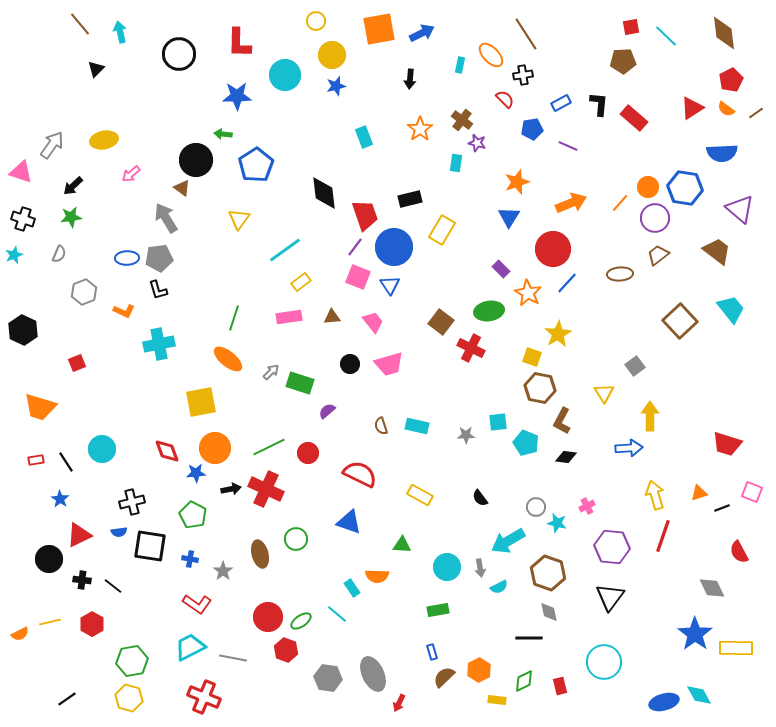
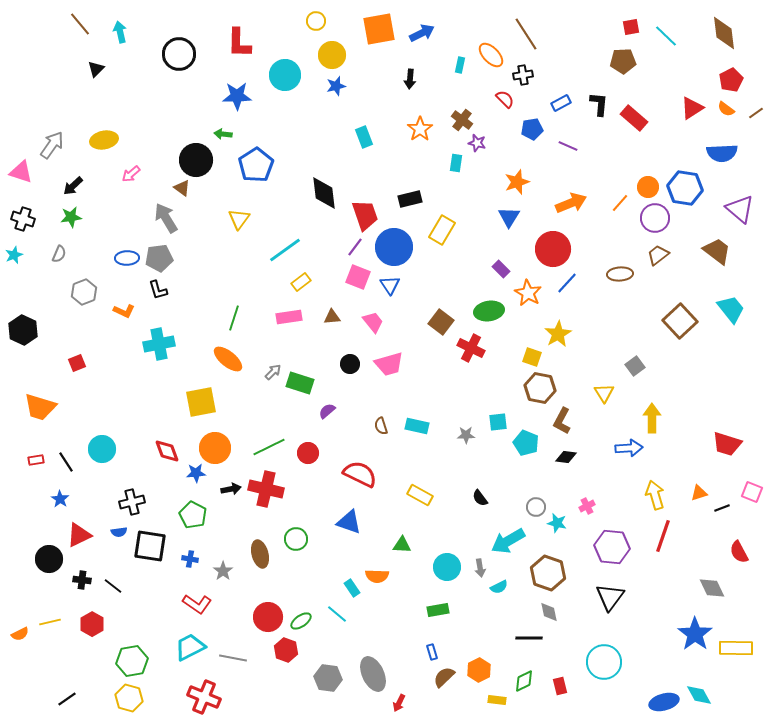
gray arrow at (271, 372): moved 2 px right
yellow arrow at (650, 416): moved 2 px right, 2 px down
red cross at (266, 489): rotated 12 degrees counterclockwise
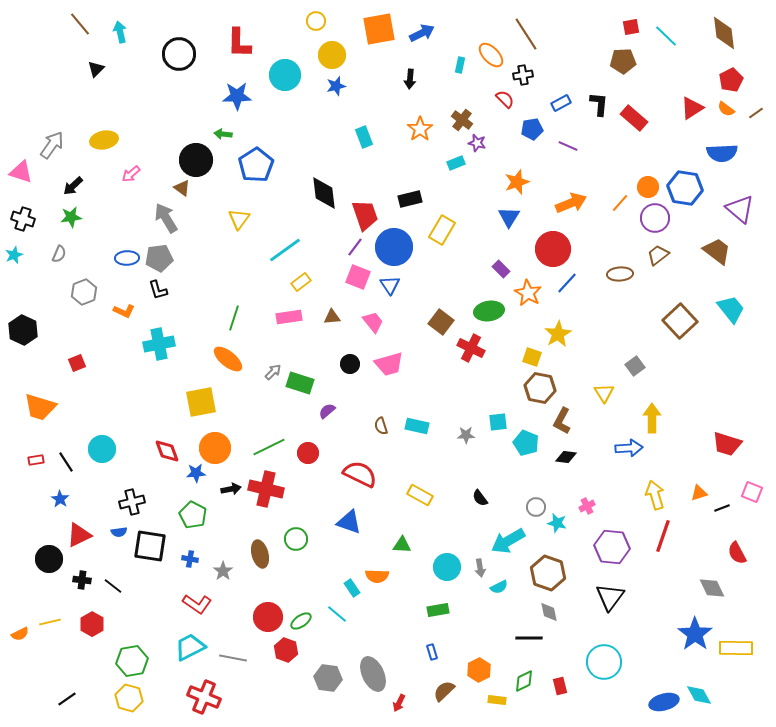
cyan rectangle at (456, 163): rotated 60 degrees clockwise
red semicircle at (739, 552): moved 2 px left, 1 px down
brown semicircle at (444, 677): moved 14 px down
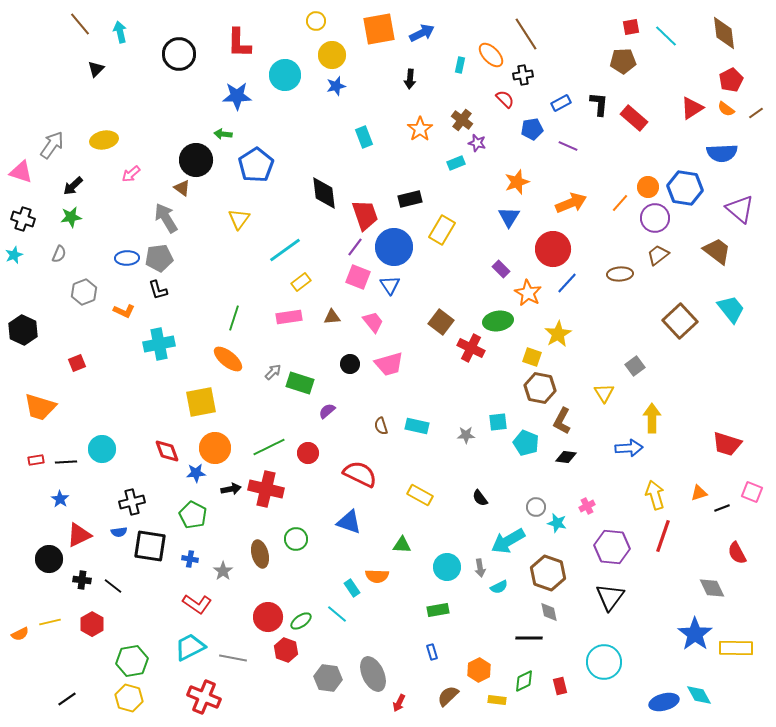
green ellipse at (489, 311): moved 9 px right, 10 px down
black line at (66, 462): rotated 60 degrees counterclockwise
brown semicircle at (444, 691): moved 4 px right, 5 px down
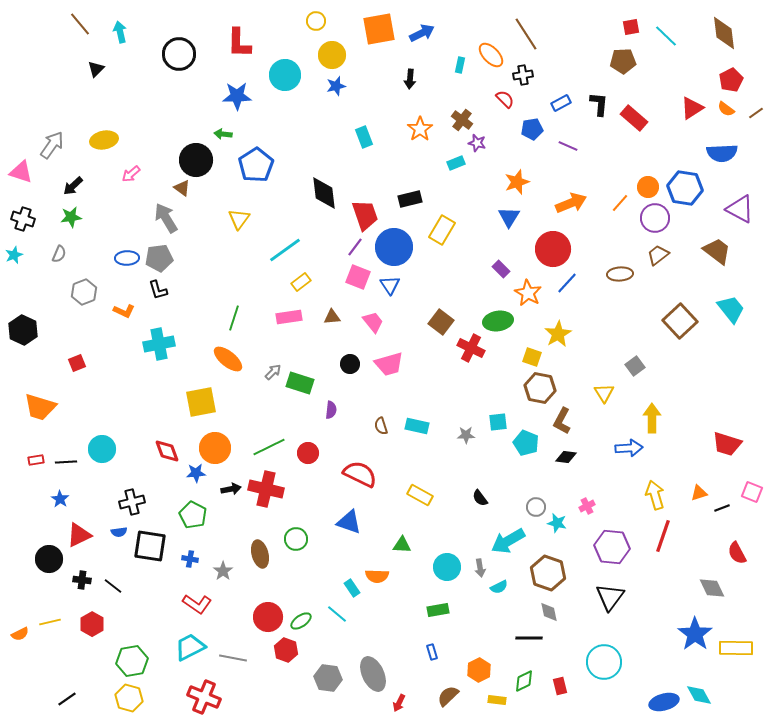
purple triangle at (740, 209): rotated 12 degrees counterclockwise
purple semicircle at (327, 411): moved 4 px right, 1 px up; rotated 138 degrees clockwise
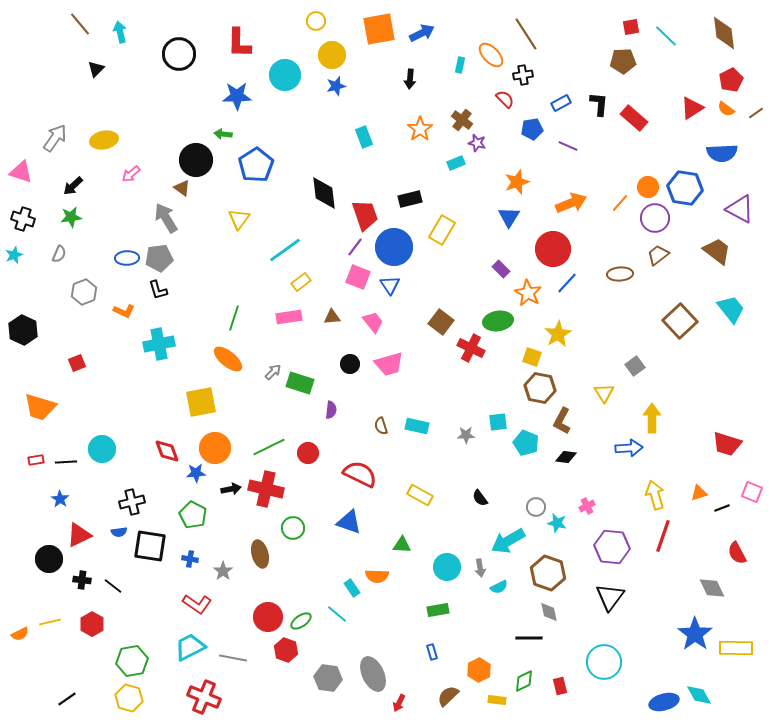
gray arrow at (52, 145): moved 3 px right, 7 px up
green circle at (296, 539): moved 3 px left, 11 px up
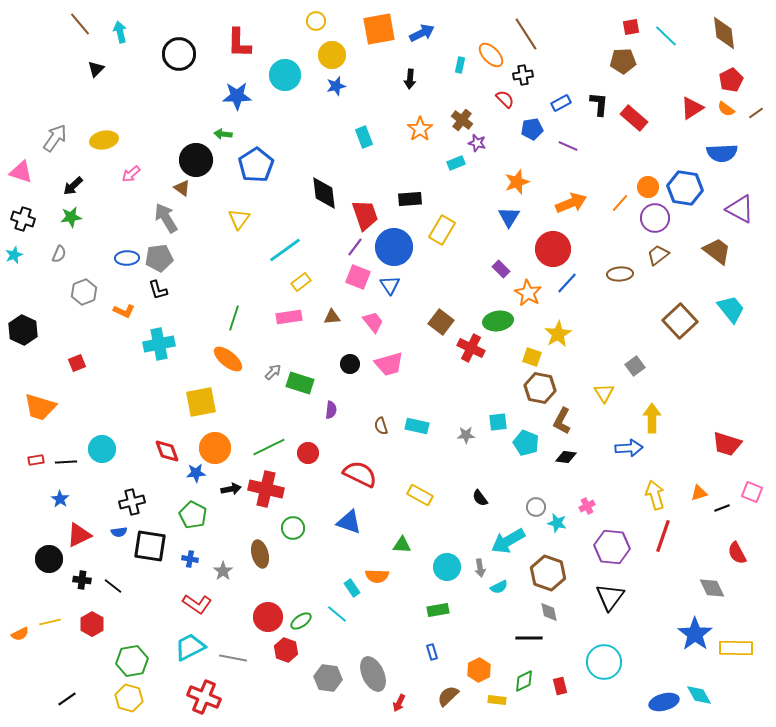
black rectangle at (410, 199): rotated 10 degrees clockwise
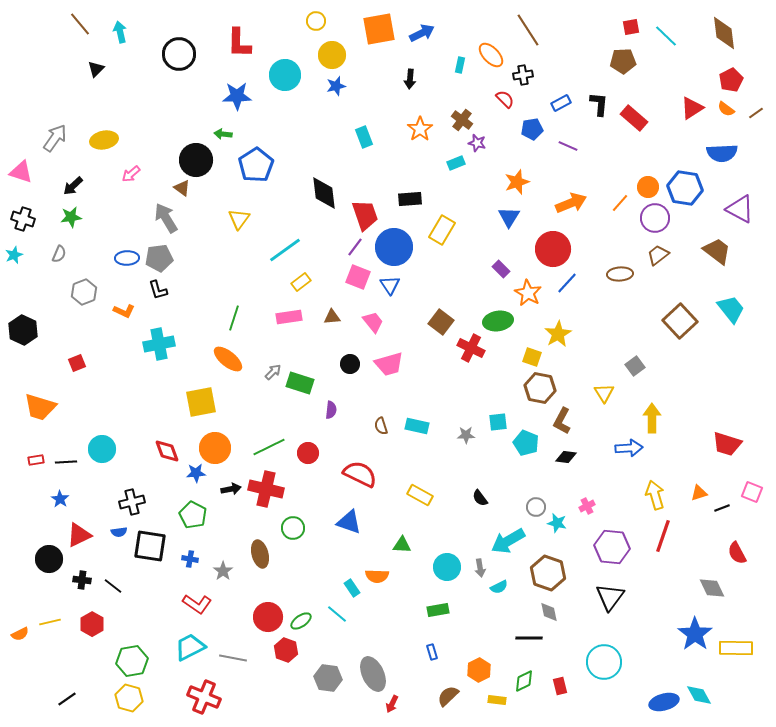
brown line at (526, 34): moved 2 px right, 4 px up
red arrow at (399, 703): moved 7 px left, 1 px down
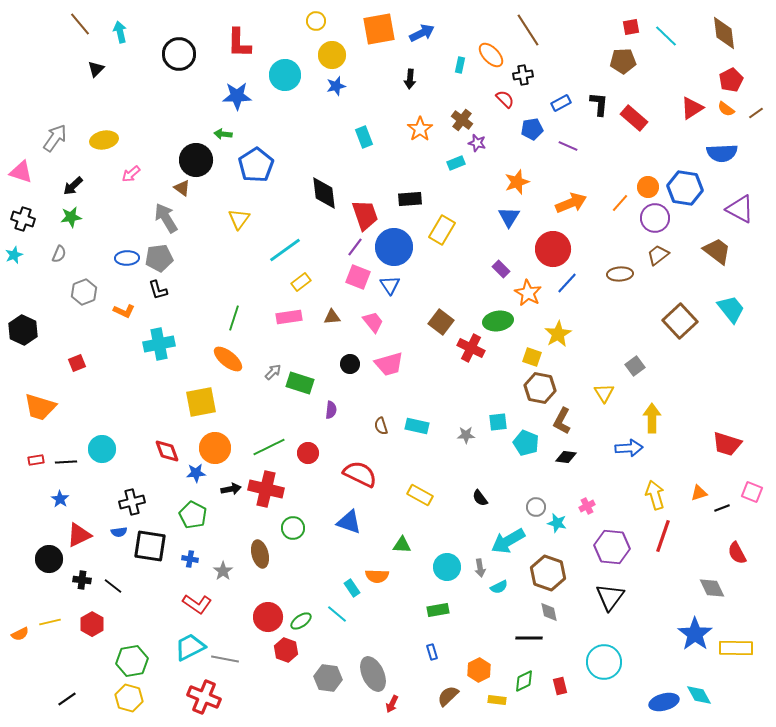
gray line at (233, 658): moved 8 px left, 1 px down
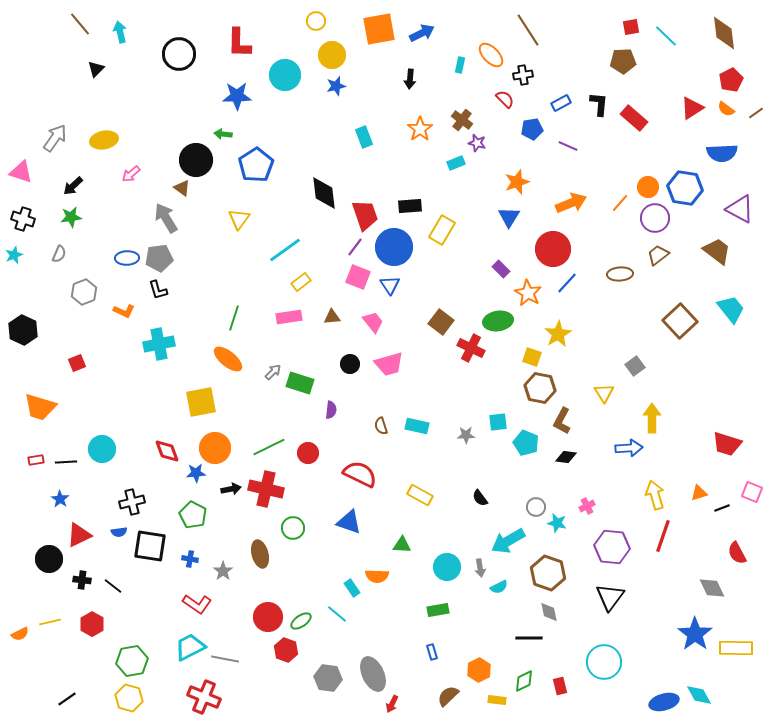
black rectangle at (410, 199): moved 7 px down
